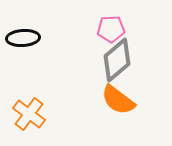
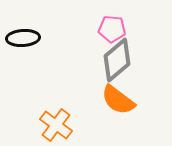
pink pentagon: moved 1 px right; rotated 8 degrees clockwise
orange cross: moved 27 px right, 11 px down
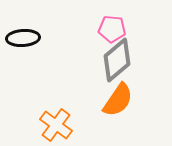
orange semicircle: rotated 93 degrees counterclockwise
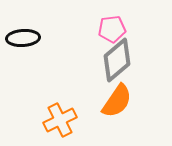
pink pentagon: rotated 12 degrees counterclockwise
orange semicircle: moved 1 px left, 1 px down
orange cross: moved 4 px right, 5 px up; rotated 28 degrees clockwise
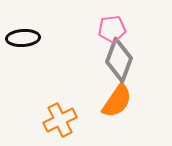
gray diamond: moved 2 px right; rotated 30 degrees counterclockwise
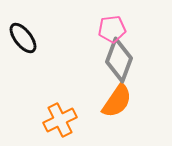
black ellipse: rotated 56 degrees clockwise
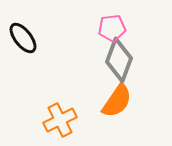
pink pentagon: moved 1 px up
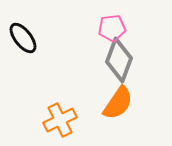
orange semicircle: moved 1 px right, 2 px down
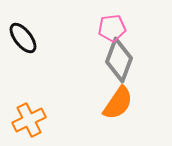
orange cross: moved 31 px left
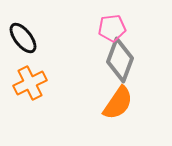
gray diamond: moved 1 px right
orange cross: moved 1 px right, 37 px up
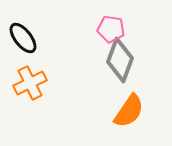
pink pentagon: moved 1 px left, 1 px down; rotated 16 degrees clockwise
orange semicircle: moved 11 px right, 8 px down
